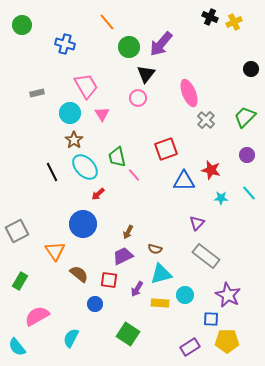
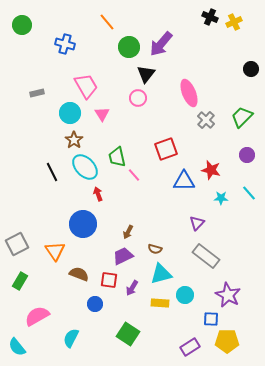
green trapezoid at (245, 117): moved 3 px left
red arrow at (98, 194): rotated 112 degrees clockwise
gray square at (17, 231): moved 13 px down
brown semicircle at (79, 274): rotated 18 degrees counterclockwise
purple arrow at (137, 289): moved 5 px left, 1 px up
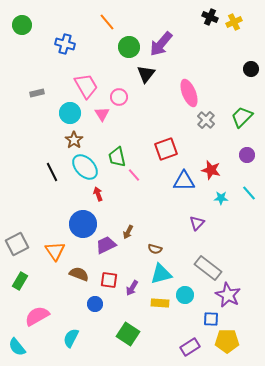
pink circle at (138, 98): moved 19 px left, 1 px up
purple trapezoid at (123, 256): moved 17 px left, 11 px up
gray rectangle at (206, 256): moved 2 px right, 12 px down
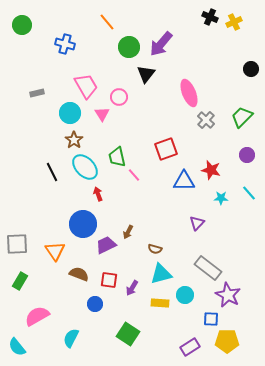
gray square at (17, 244): rotated 25 degrees clockwise
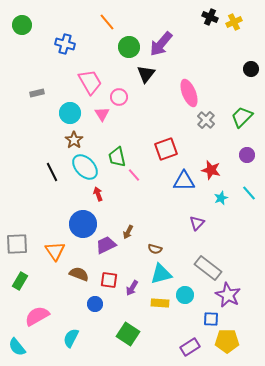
pink trapezoid at (86, 86): moved 4 px right, 4 px up
cyan star at (221, 198): rotated 24 degrees counterclockwise
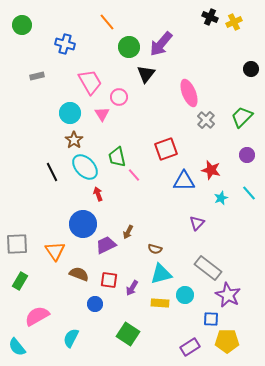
gray rectangle at (37, 93): moved 17 px up
